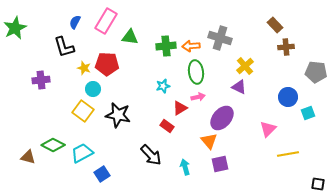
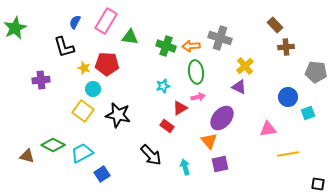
green cross: rotated 24 degrees clockwise
pink triangle: rotated 36 degrees clockwise
brown triangle: moved 1 px left, 1 px up
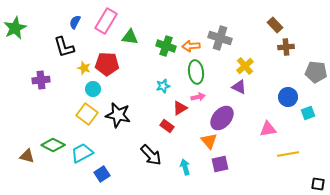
yellow square: moved 4 px right, 3 px down
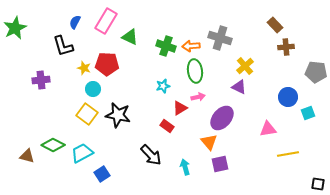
green triangle: rotated 18 degrees clockwise
black L-shape: moved 1 px left, 1 px up
green ellipse: moved 1 px left, 1 px up
orange triangle: moved 1 px down
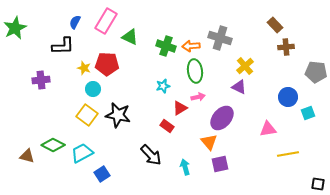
black L-shape: rotated 75 degrees counterclockwise
yellow square: moved 1 px down
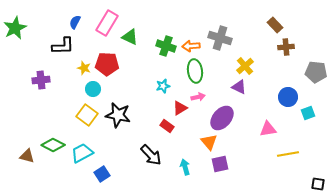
pink rectangle: moved 1 px right, 2 px down
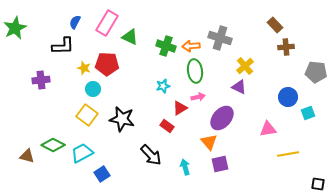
black star: moved 4 px right, 4 px down
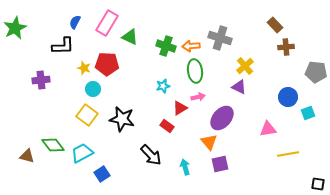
green diamond: rotated 25 degrees clockwise
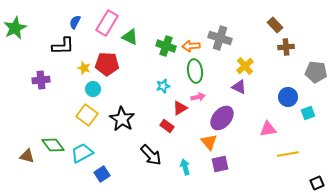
black star: rotated 20 degrees clockwise
black square: moved 1 px left, 1 px up; rotated 32 degrees counterclockwise
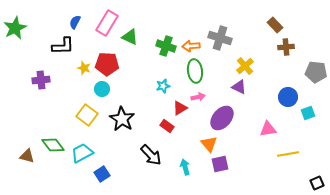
cyan circle: moved 9 px right
orange triangle: moved 2 px down
